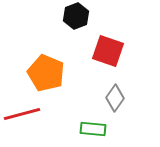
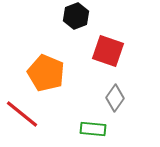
red line: rotated 54 degrees clockwise
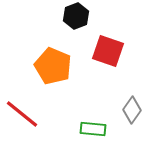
orange pentagon: moved 7 px right, 7 px up
gray diamond: moved 17 px right, 12 px down
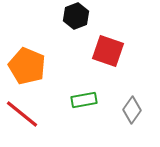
orange pentagon: moved 26 px left
green rectangle: moved 9 px left, 29 px up; rotated 15 degrees counterclockwise
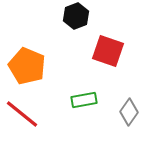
gray diamond: moved 3 px left, 2 px down
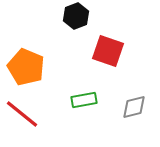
orange pentagon: moved 1 px left, 1 px down
gray diamond: moved 5 px right, 5 px up; rotated 40 degrees clockwise
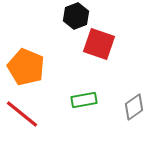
red square: moved 9 px left, 7 px up
gray diamond: rotated 20 degrees counterclockwise
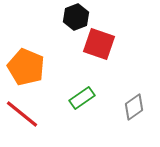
black hexagon: moved 1 px down
green rectangle: moved 2 px left, 2 px up; rotated 25 degrees counterclockwise
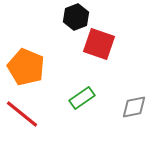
gray diamond: rotated 24 degrees clockwise
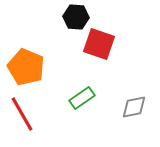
black hexagon: rotated 25 degrees clockwise
red line: rotated 21 degrees clockwise
